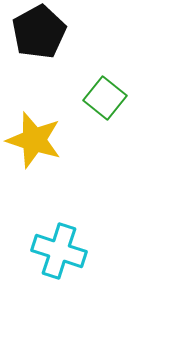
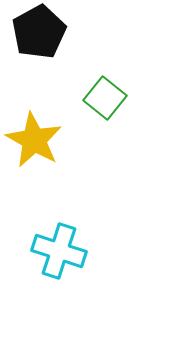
yellow star: rotated 12 degrees clockwise
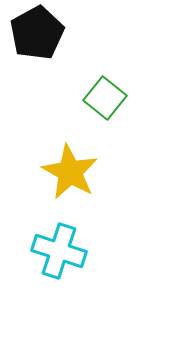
black pentagon: moved 2 px left, 1 px down
yellow star: moved 36 px right, 32 px down
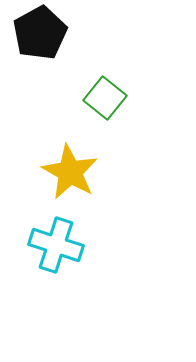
black pentagon: moved 3 px right
cyan cross: moved 3 px left, 6 px up
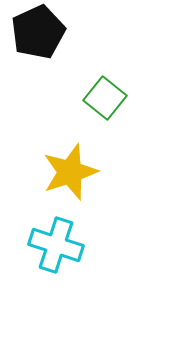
black pentagon: moved 2 px left, 1 px up; rotated 4 degrees clockwise
yellow star: rotated 24 degrees clockwise
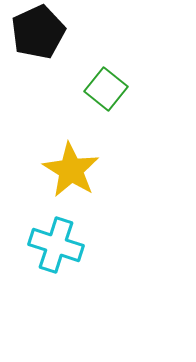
green square: moved 1 px right, 9 px up
yellow star: moved 1 px right, 2 px up; rotated 22 degrees counterclockwise
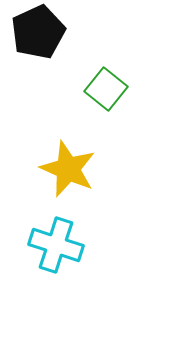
yellow star: moved 3 px left, 1 px up; rotated 8 degrees counterclockwise
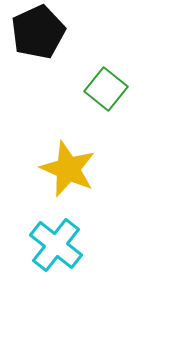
cyan cross: rotated 20 degrees clockwise
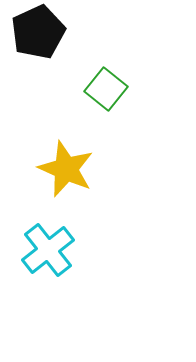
yellow star: moved 2 px left
cyan cross: moved 8 px left, 5 px down; rotated 14 degrees clockwise
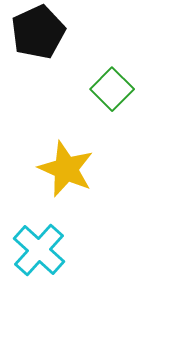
green square: moved 6 px right; rotated 6 degrees clockwise
cyan cross: moved 9 px left; rotated 10 degrees counterclockwise
